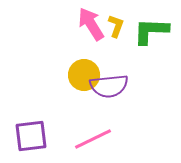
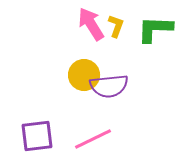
green L-shape: moved 4 px right, 2 px up
purple square: moved 6 px right
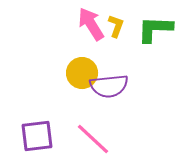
yellow circle: moved 2 px left, 2 px up
pink line: rotated 69 degrees clockwise
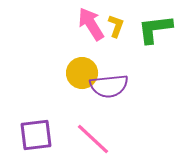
green L-shape: rotated 9 degrees counterclockwise
purple square: moved 1 px left, 1 px up
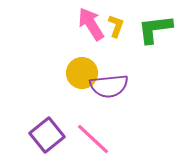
purple square: moved 11 px right; rotated 32 degrees counterclockwise
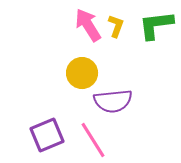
pink arrow: moved 3 px left, 1 px down
green L-shape: moved 1 px right, 4 px up
purple semicircle: moved 4 px right, 15 px down
purple square: rotated 16 degrees clockwise
pink line: moved 1 px down; rotated 15 degrees clockwise
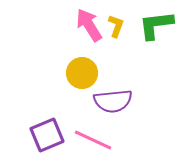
pink arrow: moved 1 px right
pink line: rotated 33 degrees counterclockwise
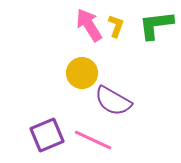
purple semicircle: rotated 36 degrees clockwise
